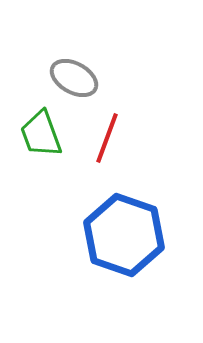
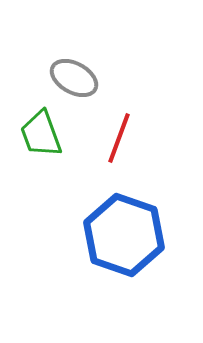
red line: moved 12 px right
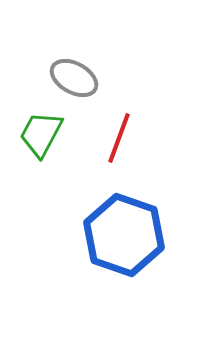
green trapezoid: rotated 48 degrees clockwise
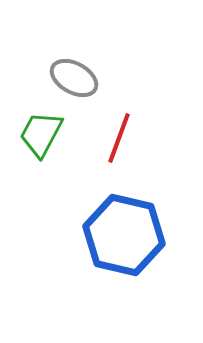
blue hexagon: rotated 6 degrees counterclockwise
